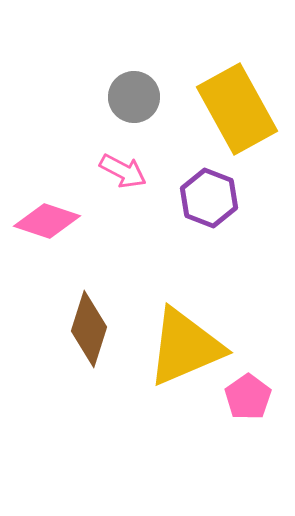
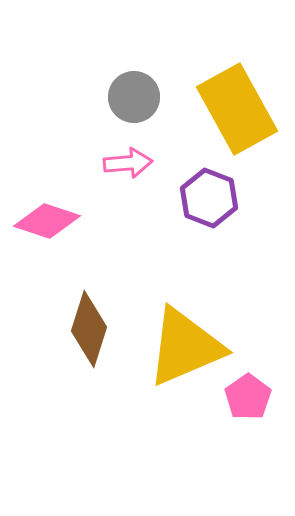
pink arrow: moved 5 px right, 8 px up; rotated 33 degrees counterclockwise
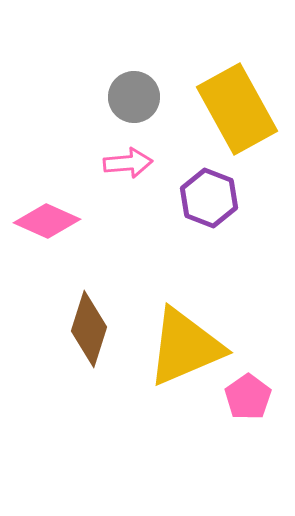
pink diamond: rotated 6 degrees clockwise
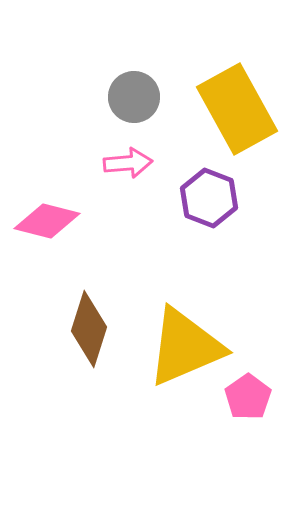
pink diamond: rotated 10 degrees counterclockwise
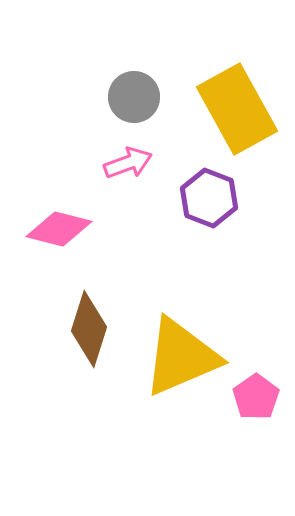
pink arrow: rotated 15 degrees counterclockwise
pink diamond: moved 12 px right, 8 px down
yellow triangle: moved 4 px left, 10 px down
pink pentagon: moved 8 px right
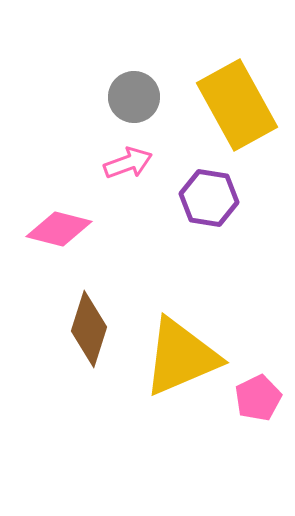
yellow rectangle: moved 4 px up
purple hexagon: rotated 12 degrees counterclockwise
pink pentagon: moved 2 px right, 1 px down; rotated 9 degrees clockwise
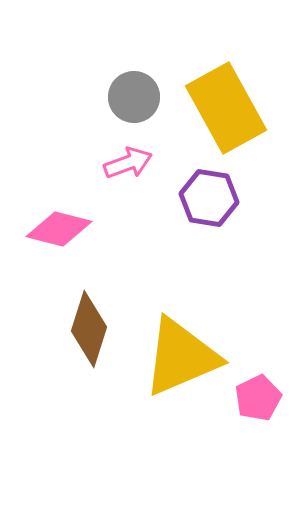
yellow rectangle: moved 11 px left, 3 px down
